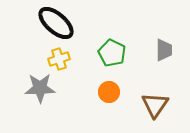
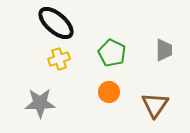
gray star: moved 15 px down
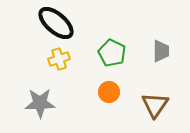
gray trapezoid: moved 3 px left, 1 px down
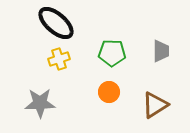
green pentagon: rotated 24 degrees counterclockwise
brown triangle: rotated 24 degrees clockwise
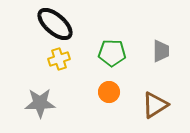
black ellipse: moved 1 px left, 1 px down
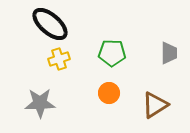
black ellipse: moved 5 px left
gray trapezoid: moved 8 px right, 2 px down
orange circle: moved 1 px down
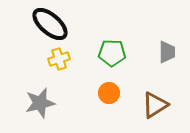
gray trapezoid: moved 2 px left, 1 px up
gray star: rotated 12 degrees counterclockwise
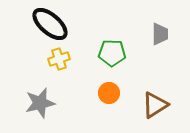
gray trapezoid: moved 7 px left, 18 px up
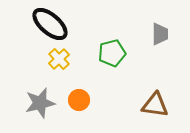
green pentagon: rotated 16 degrees counterclockwise
yellow cross: rotated 25 degrees counterclockwise
orange circle: moved 30 px left, 7 px down
brown triangle: rotated 40 degrees clockwise
